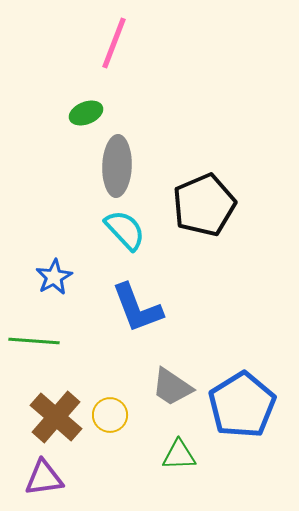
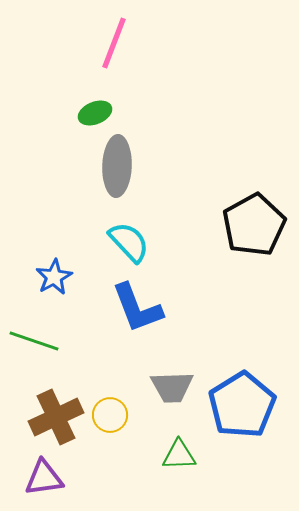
green ellipse: moved 9 px right
black pentagon: moved 50 px right, 20 px down; rotated 6 degrees counterclockwise
cyan semicircle: moved 4 px right, 12 px down
green line: rotated 15 degrees clockwise
gray trapezoid: rotated 36 degrees counterclockwise
brown cross: rotated 24 degrees clockwise
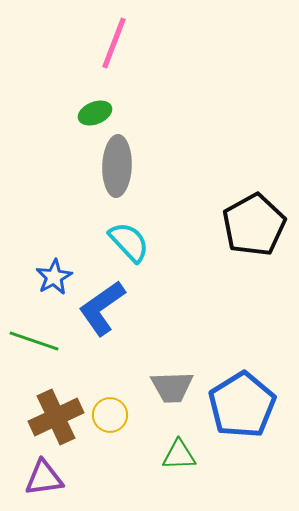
blue L-shape: moved 35 px left; rotated 76 degrees clockwise
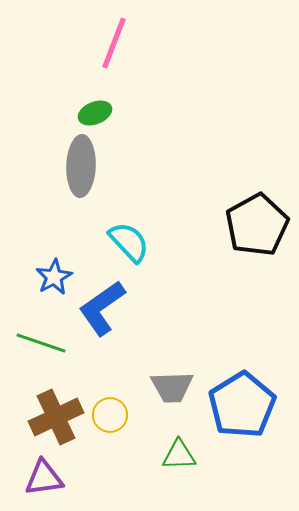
gray ellipse: moved 36 px left
black pentagon: moved 3 px right
green line: moved 7 px right, 2 px down
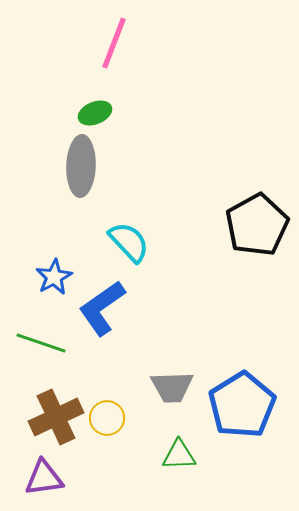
yellow circle: moved 3 px left, 3 px down
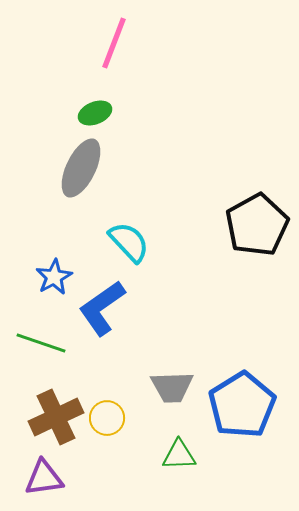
gray ellipse: moved 2 px down; rotated 24 degrees clockwise
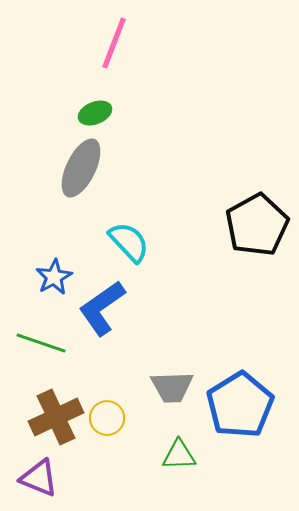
blue pentagon: moved 2 px left
purple triangle: moved 5 px left; rotated 30 degrees clockwise
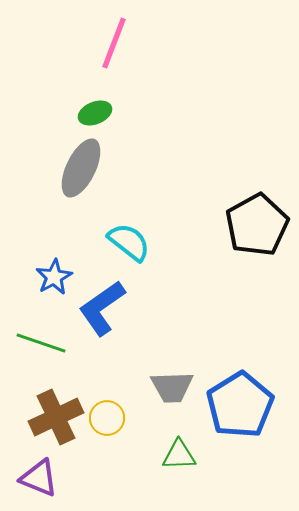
cyan semicircle: rotated 9 degrees counterclockwise
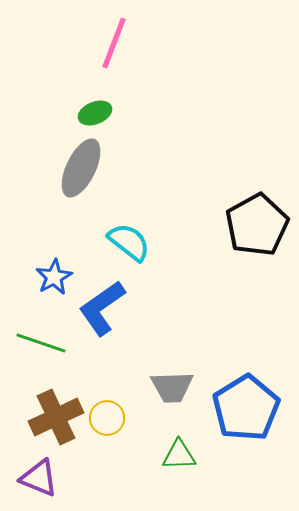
blue pentagon: moved 6 px right, 3 px down
